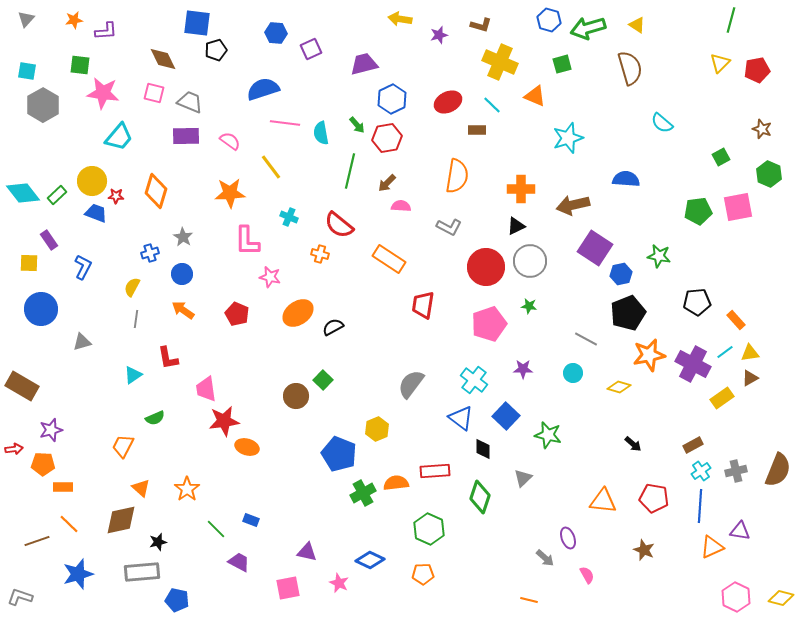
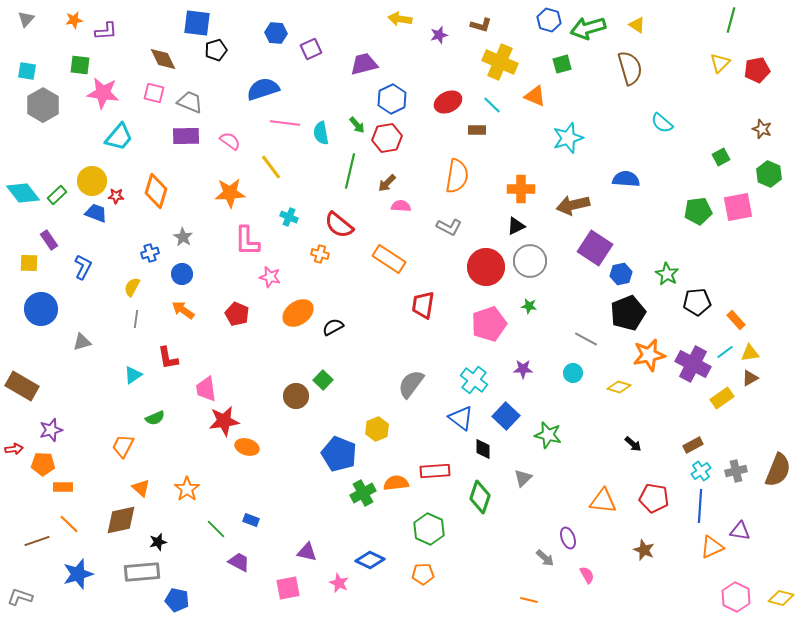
green star at (659, 256): moved 8 px right, 18 px down; rotated 20 degrees clockwise
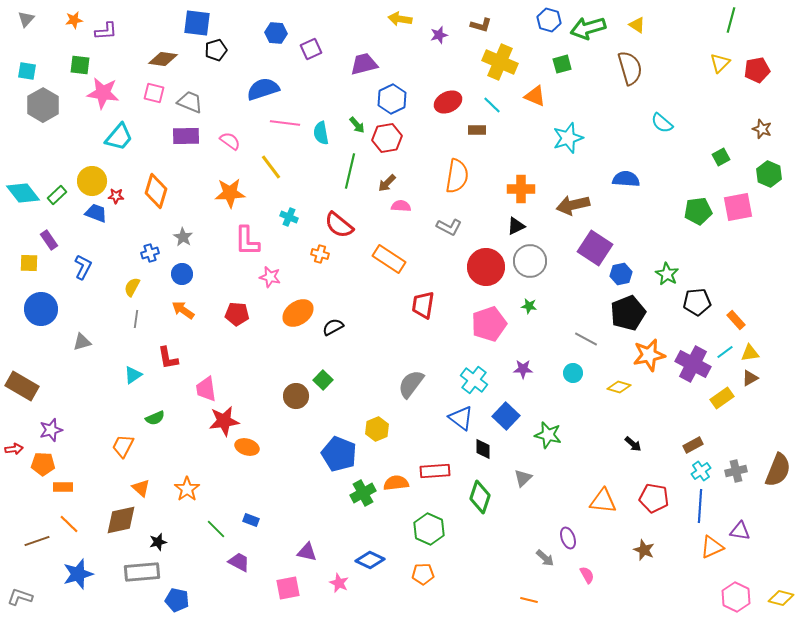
brown diamond at (163, 59): rotated 56 degrees counterclockwise
red pentagon at (237, 314): rotated 20 degrees counterclockwise
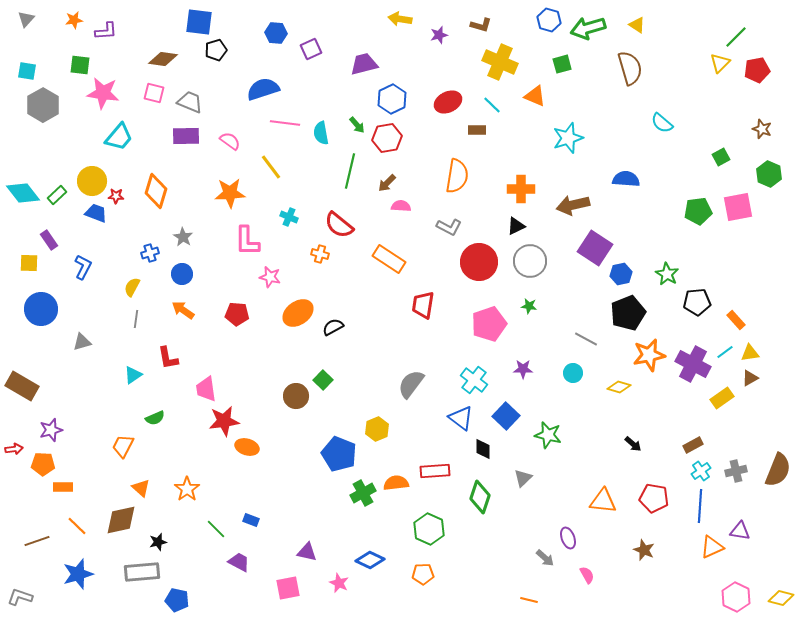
green line at (731, 20): moved 5 px right, 17 px down; rotated 30 degrees clockwise
blue square at (197, 23): moved 2 px right, 1 px up
red circle at (486, 267): moved 7 px left, 5 px up
orange line at (69, 524): moved 8 px right, 2 px down
